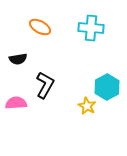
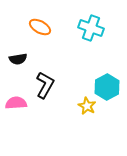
cyan cross: rotated 15 degrees clockwise
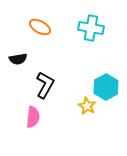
cyan cross: rotated 10 degrees counterclockwise
cyan hexagon: moved 1 px left
pink semicircle: moved 17 px right, 14 px down; rotated 100 degrees clockwise
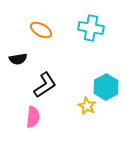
orange ellipse: moved 1 px right, 3 px down
black L-shape: rotated 28 degrees clockwise
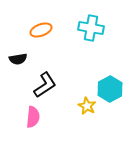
orange ellipse: rotated 50 degrees counterclockwise
cyan hexagon: moved 4 px right, 2 px down
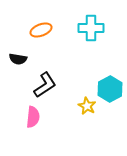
cyan cross: rotated 10 degrees counterclockwise
black semicircle: rotated 18 degrees clockwise
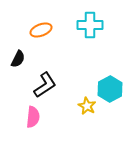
cyan cross: moved 1 px left, 3 px up
black semicircle: rotated 72 degrees counterclockwise
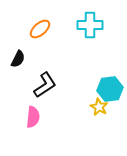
orange ellipse: moved 1 px left, 1 px up; rotated 20 degrees counterclockwise
cyan hexagon: rotated 20 degrees clockwise
yellow star: moved 12 px right, 1 px down
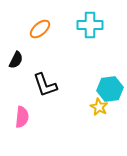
black semicircle: moved 2 px left, 1 px down
black L-shape: rotated 104 degrees clockwise
pink semicircle: moved 11 px left
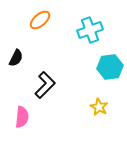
cyan cross: moved 5 px down; rotated 20 degrees counterclockwise
orange ellipse: moved 9 px up
black semicircle: moved 2 px up
black L-shape: rotated 116 degrees counterclockwise
cyan hexagon: moved 22 px up
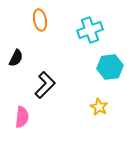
orange ellipse: rotated 60 degrees counterclockwise
